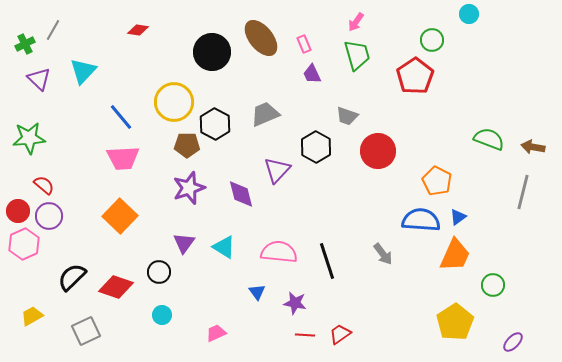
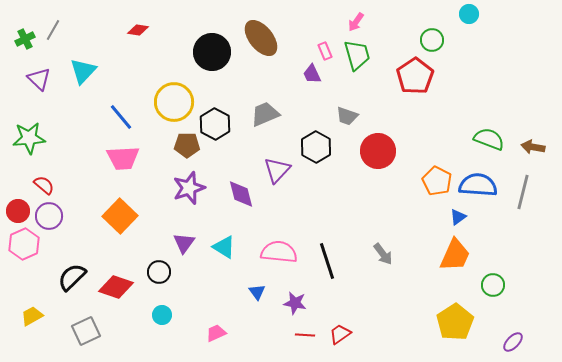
green cross at (25, 44): moved 5 px up
pink rectangle at (304, 44): moved 21 px right, 7 px down
blue semicircle at (421, 220): moved 57 px right, 35 px up
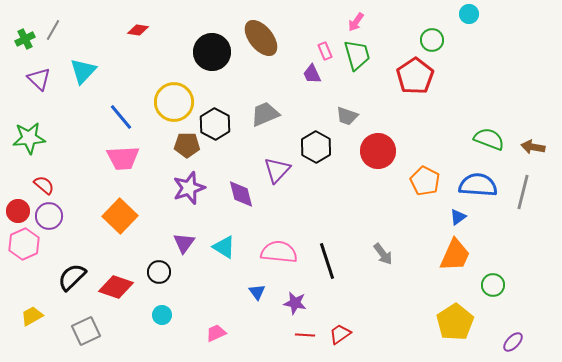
orange pentagon at (437, 181): moved 12 px left
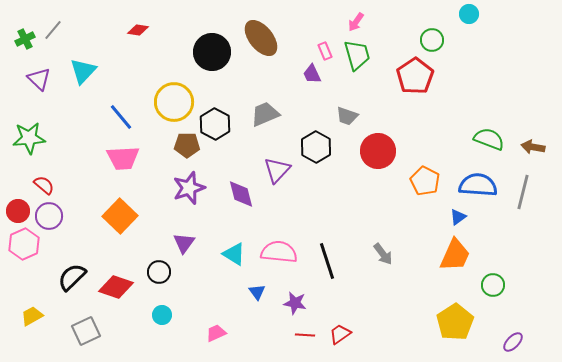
gray line at (53, 30): rotated 10 degrees clockwise
cyan triangle at (224, 247): moved 10 px right, 7 px down
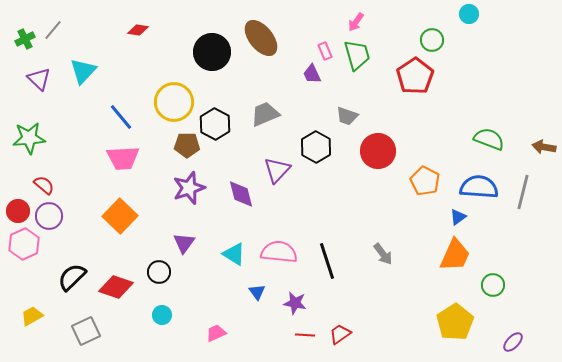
brown arrow at (533, 147): moved 11 px right
blue semicircle at (478, 185): moved 1 px right, 2 px down
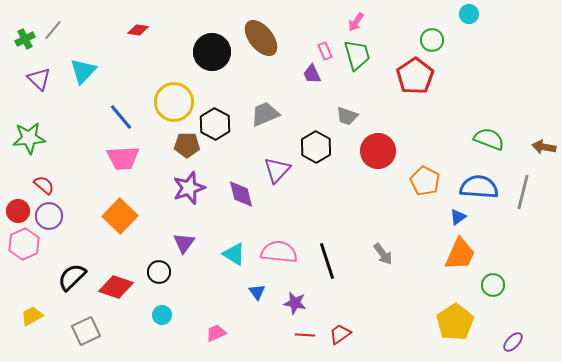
orange trapezoid at (455, 255): moved 5 px right, 1 px up
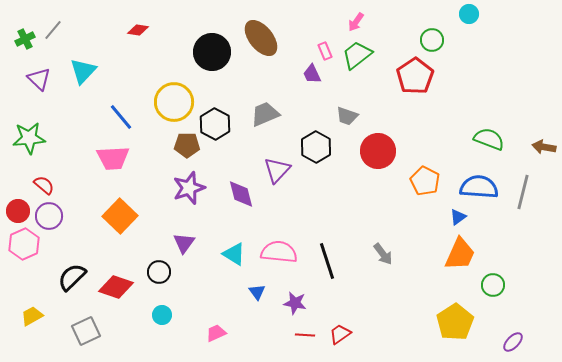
green trapezoid at (357, 55): rotated 112 degrees counterclockwise
pink trapezoid at (123, 158): moved 10 px left
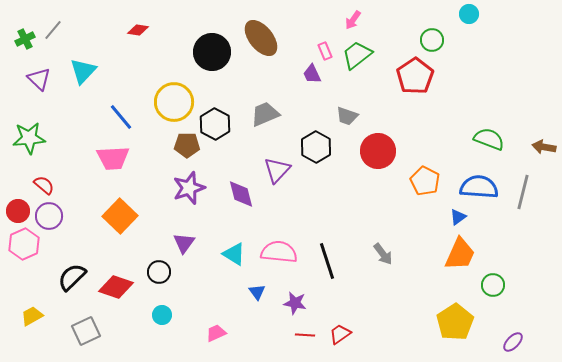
pink arrow at (356, 22): moved 3 px left, 2 px up
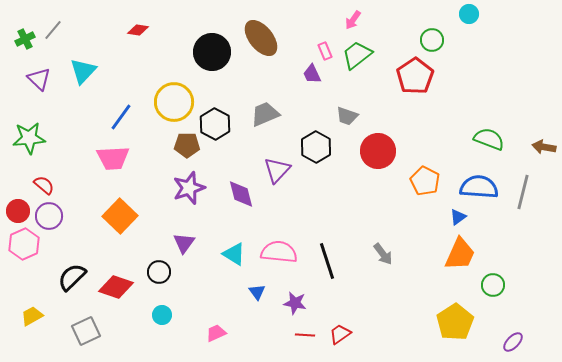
blue line at (121, 117): rotated 76 degrees clockwise
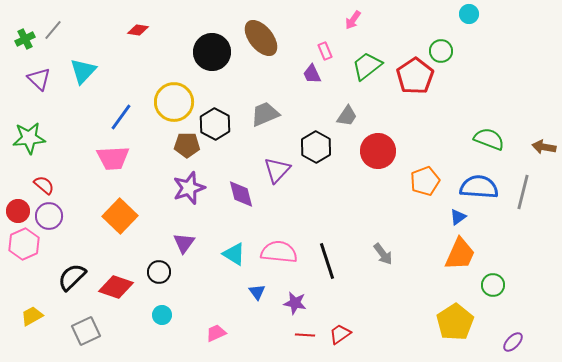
green circle at (432, 40): moved 9 px right, 11 px down
green trapezoid at (357, 55): moved 10 px right, 11 px down
gray trapezoid at (347, 116): rotated 75 degrees counterclockwise
orange pentagon at (425, 181): rotated 24 degrees clockwise
